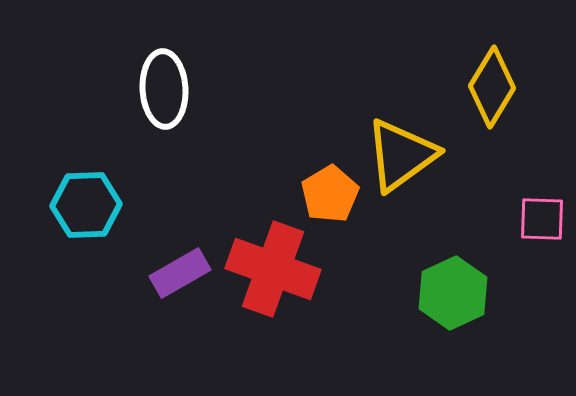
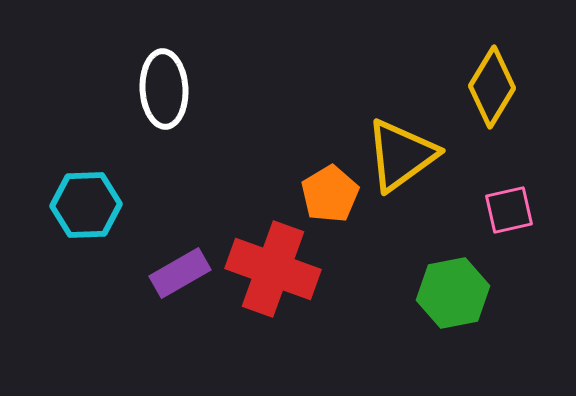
pink square: moved 33 px left, 9 px up; rotated 15 degrees counterclockwise
green hexagon: rotated 14 degrees clockwise
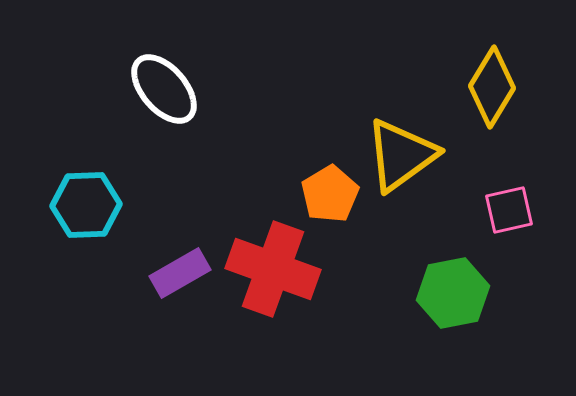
white ellipse: rotated 38 degrees counterclockwise
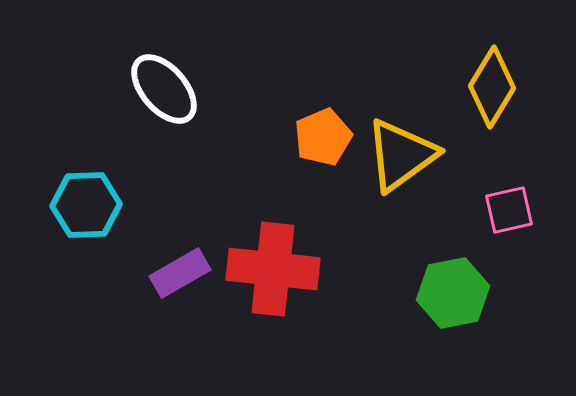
orange pentagon: moved 7 px left, 57 px up; rotated 8 degrees clockwise
red cross: rotated 14 degrees counterclockwise
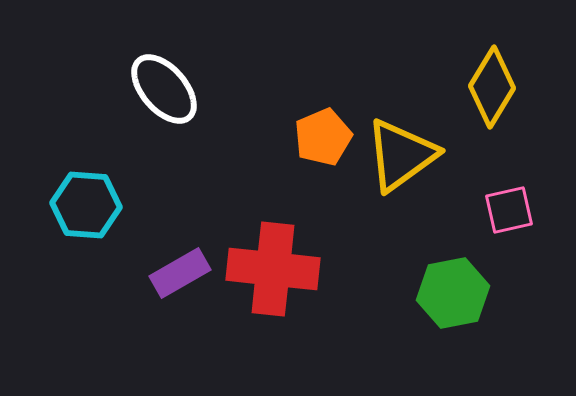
cyan hexagon: rotated 6 degrees clockwise
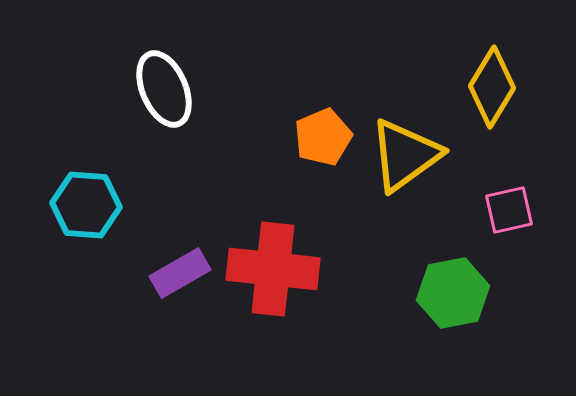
white ellipse: rotated 18 degrees clockwise
yellow triangle: moved 4 px right
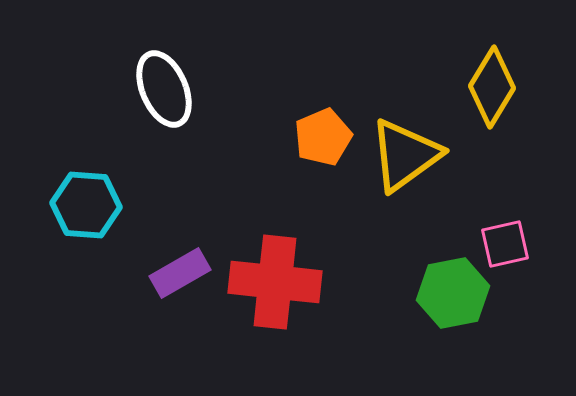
pink square: moved 4 px left, 34 px down
red cross: moved 2 px right, 13 px down
